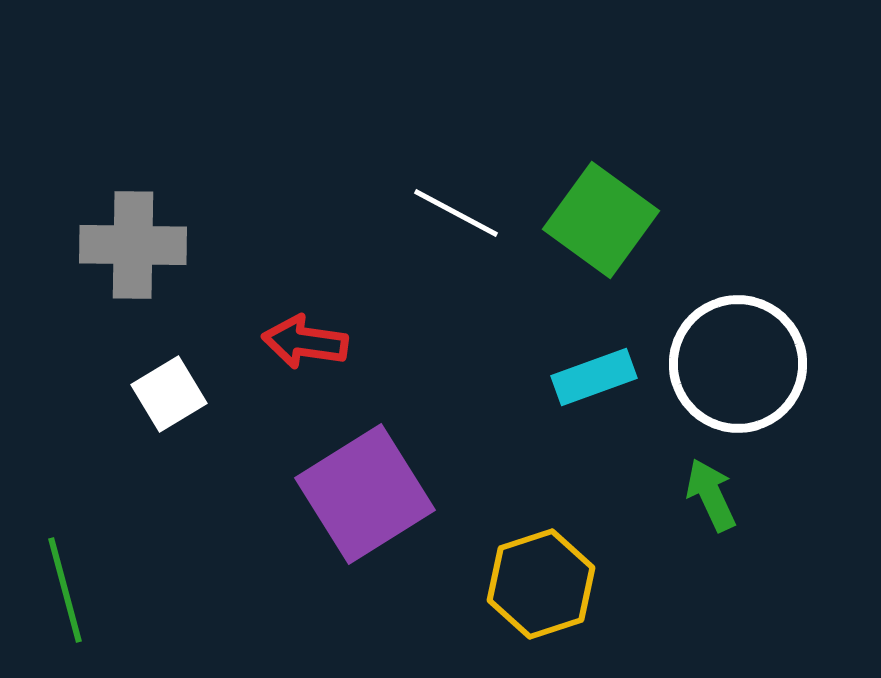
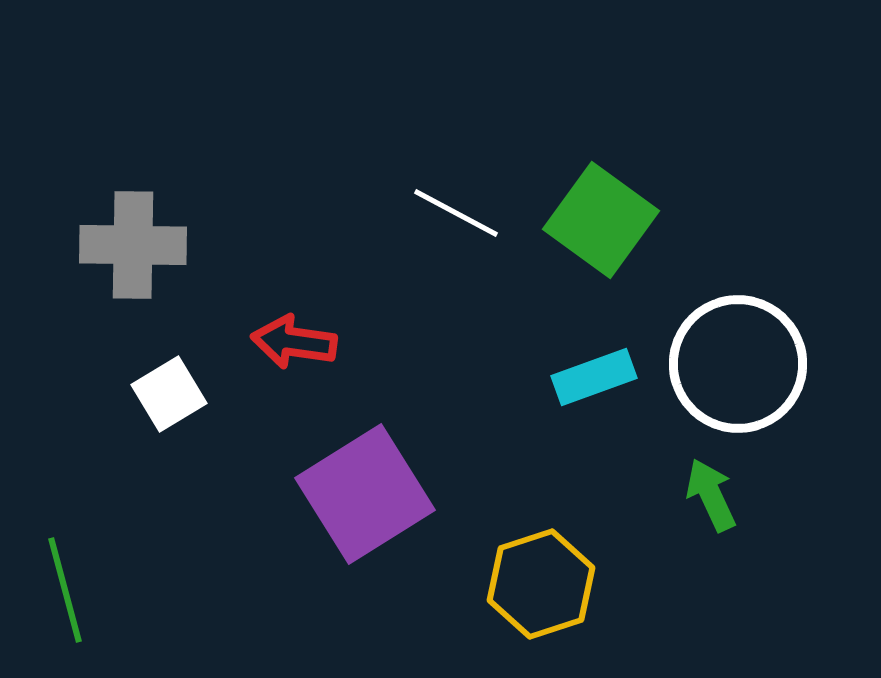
red arrow: moved 11 px left
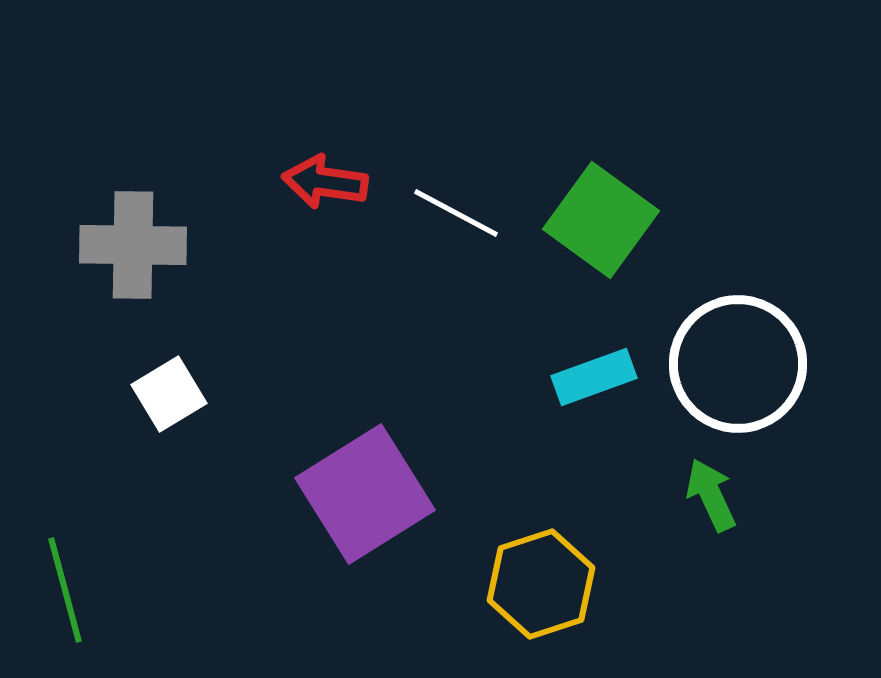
red arrow: moved 31 px right, 160 px up
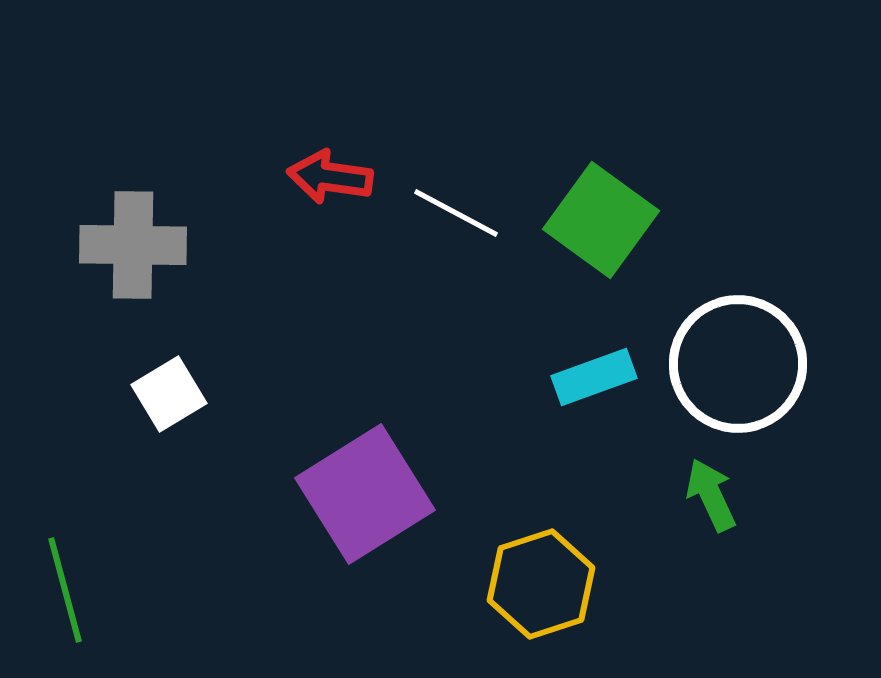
red arrow: moved 5 px right, 5 px up
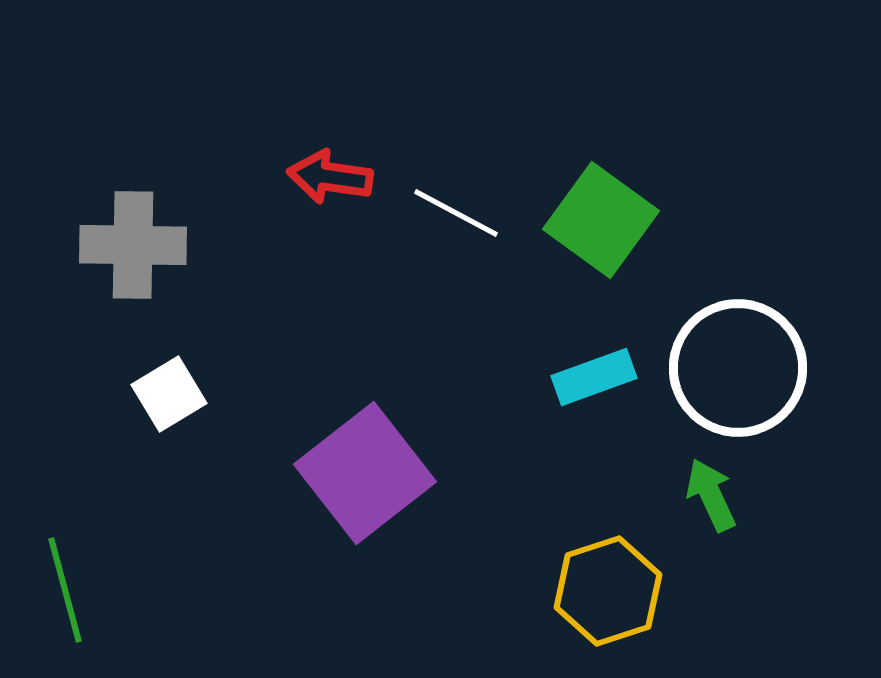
white circle: moved 4 px down
purple square: moved 21 px up; rotated 6 degrees counterclockwise
yellow hexagon: moved 67 px right, 7 px down
